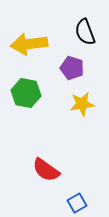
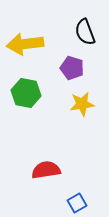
yellow arrow: moved 4 px left
red semicircle: rotated 136 degrees clockwise
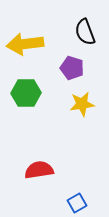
green hexagon: rotated 12 degrees counterclockwise
red semicircle: moved 7 px left
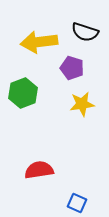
black semicircle: rotated 52 degrees counterclockwise
yellow arrow: moved 14 px right, 2 px up
green hexagon: moved 3 px left; rotated 20 degrees counterclockwise
blue square: rotated 36 degrees counterclockwise
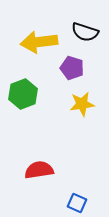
green hexagon: moved 1 px down
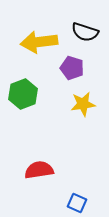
yellow star: moved 1 px right
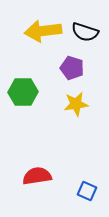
yellow arrow: moved 4 px right, 11 px up
green hexagon: moved 2 px up; rotated 20 degrees clockwise
yellow star: moved 7 px left
red semicircle: moved 2 px left, 6 px down
blue square: moved 10 px right, 12 px up
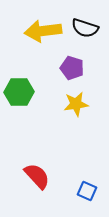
black semicircle: moved 4 px up
green hexagon: moved 4 px left
red semicircle: rotated 56 degrees clockwise
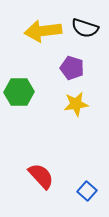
red semicircle: moved 4 px right
blue square: rotated 18 degrees clockwise
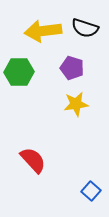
green hexagon: moved 20 px up
red semicircle: moved 8 px left, 16 px up
blue square: moved 4 px right
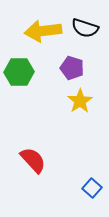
yellow star: moved 4 px right, 3 px up; rotated 25 degrees counterclockwise
blue square: moved 1 px right, 3 px up
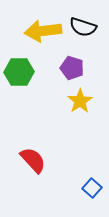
black semicircle: moved 2 px left, 1 px up
